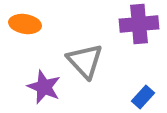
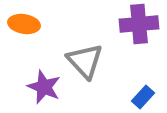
orange ellipse: moved 1 px left
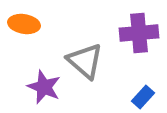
purple cross: moved 9 px down
gray triangle: rotated 6 degrees counterclockwise
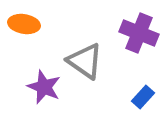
purple cross: rotated 27 degrees clockwise
gray triangle: rotated 6 degrees counterclockwise
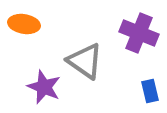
blue rectangle: moved 7 px right, 6 px up; rotated 55 degrees counterclockwise
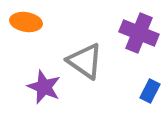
orange ellipse: moved 2 px right, 2 px up
blue rectangle: rotated 40 degrees clockwise
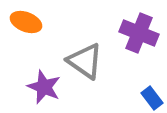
orange ellipse: rotated 12 degrees clockwise
blue rectangle: moved 2 px right, 7 px down; rotated 65 degrees counterclockwise
